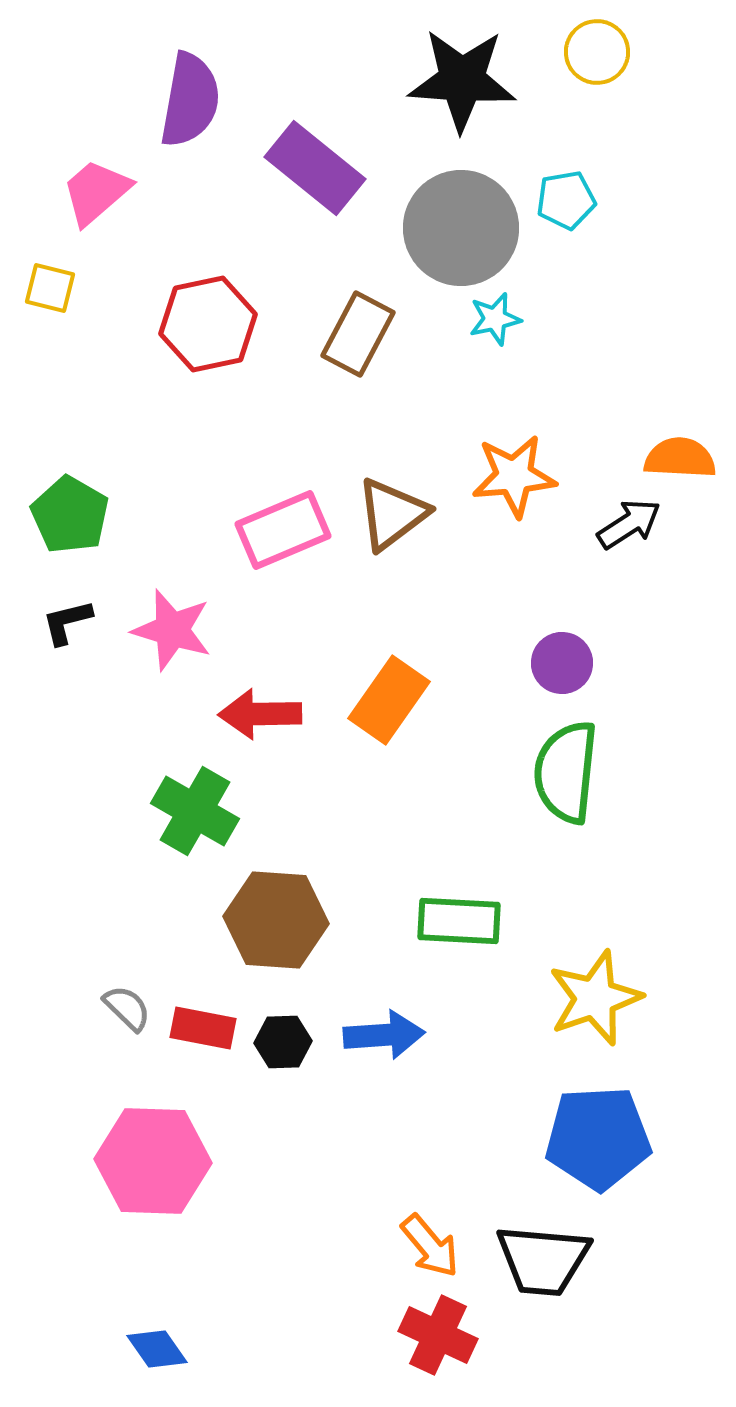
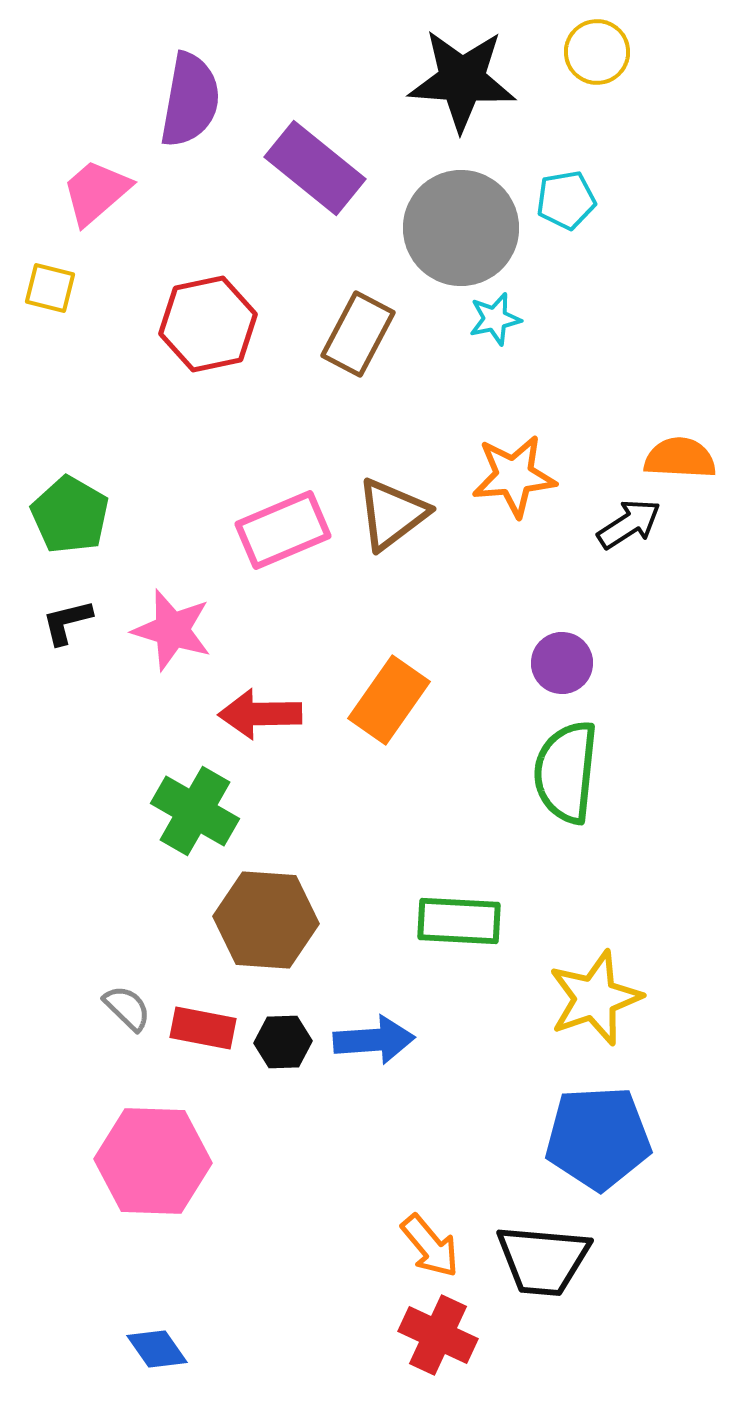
brown hexagon: moved 10 px left
blue arrow: moved 10 px left, 5 px down
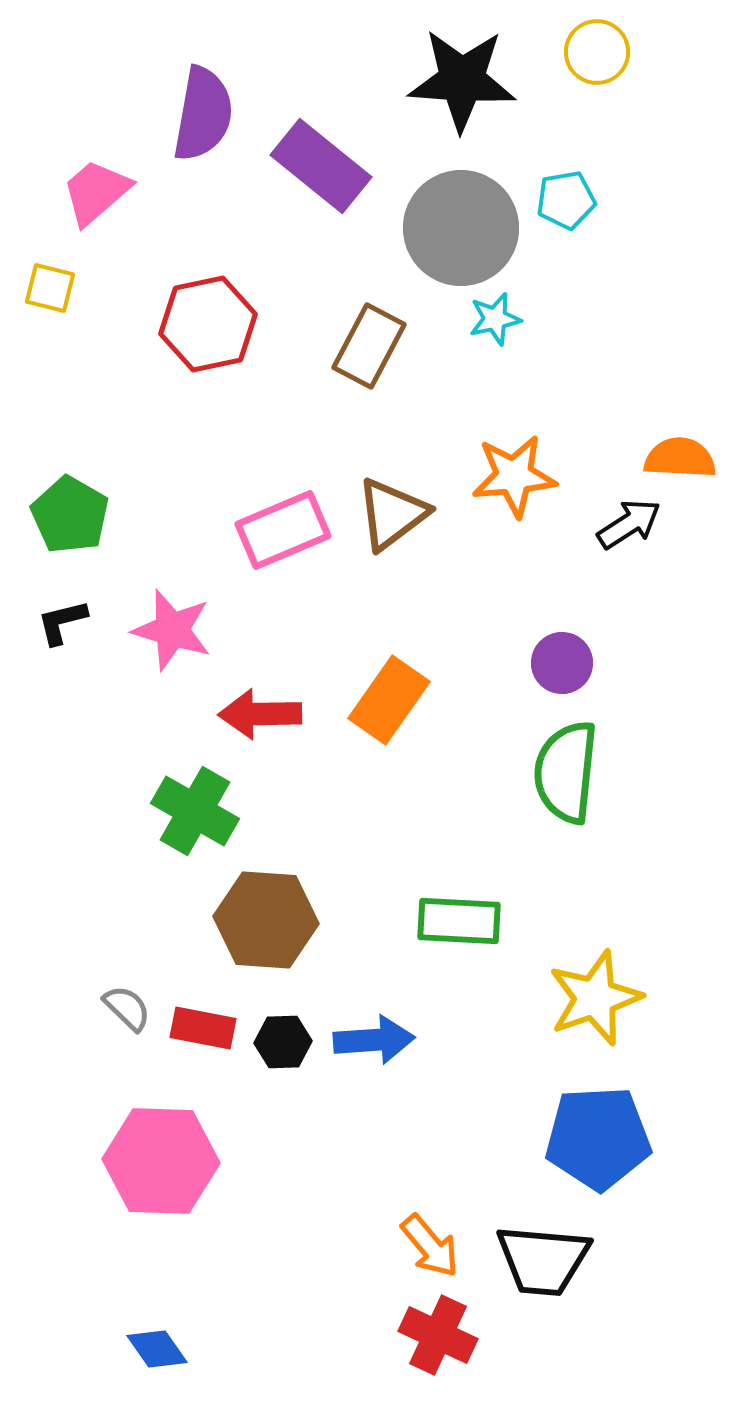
purple semicircle: moved 13 px right, 14 px down
purple rectangle: moved 6 px right, 2 px up
brown rectangle: moved 11 px right, 12 px down
black L-shape: moved 5 px left
pink hexagon: moved 8 px right
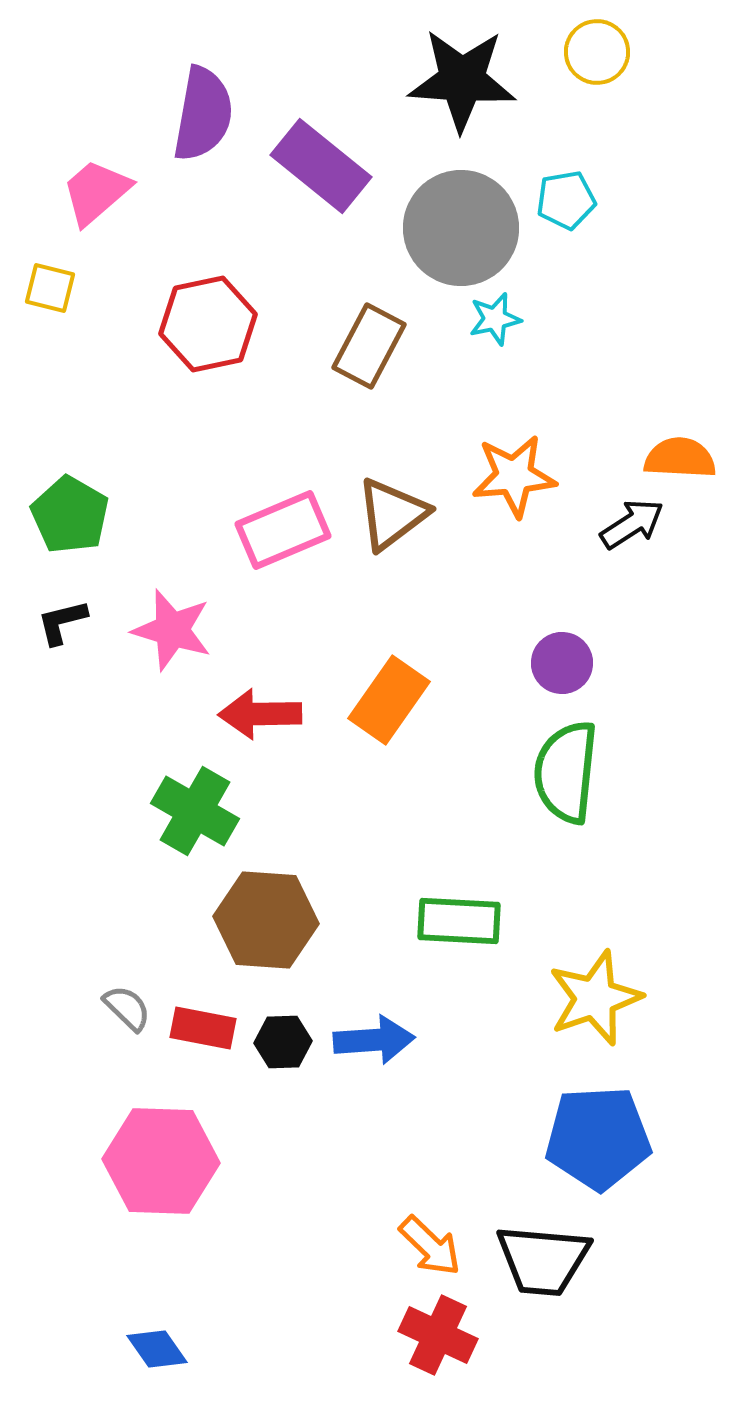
black arrow: moved 3 px right
orange arrow: rotated 6 degrees counterclockwise
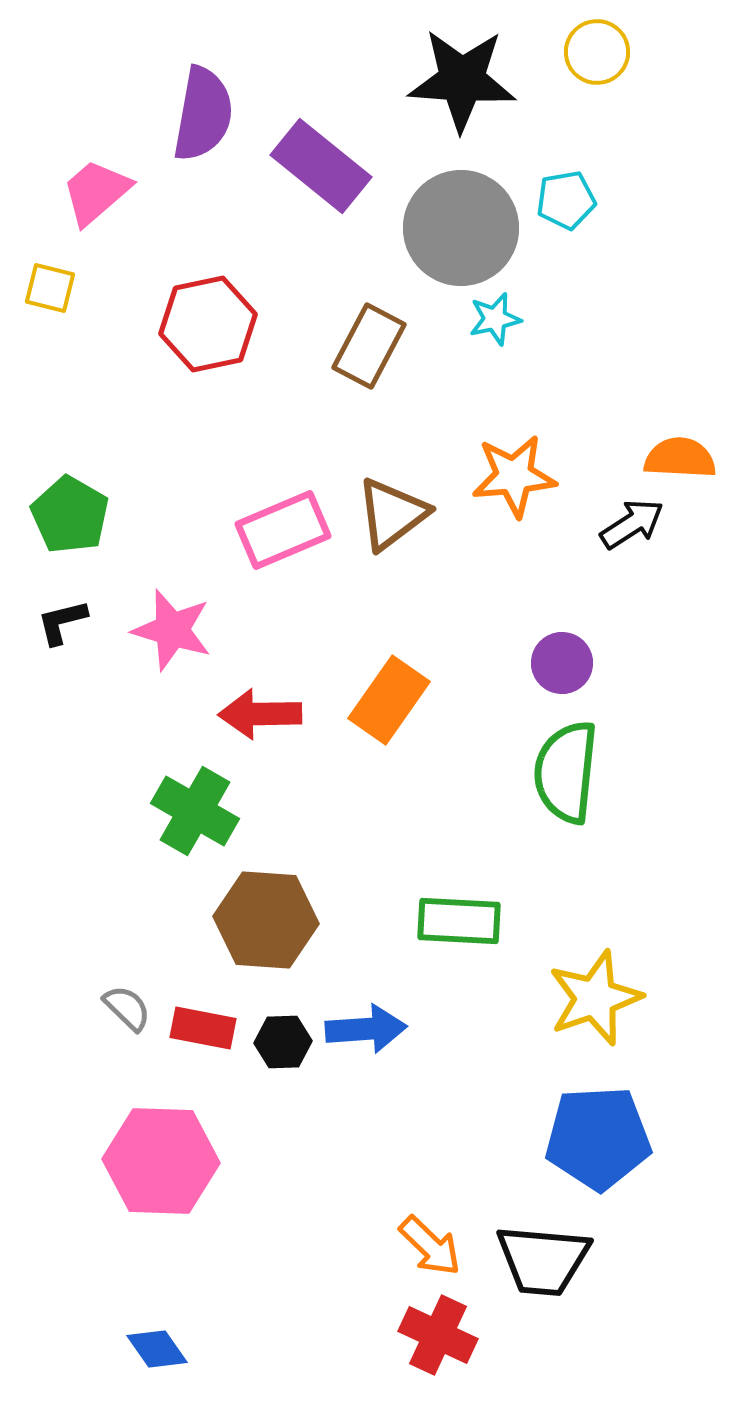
blue arrow: moved 8 px left, 11 px up
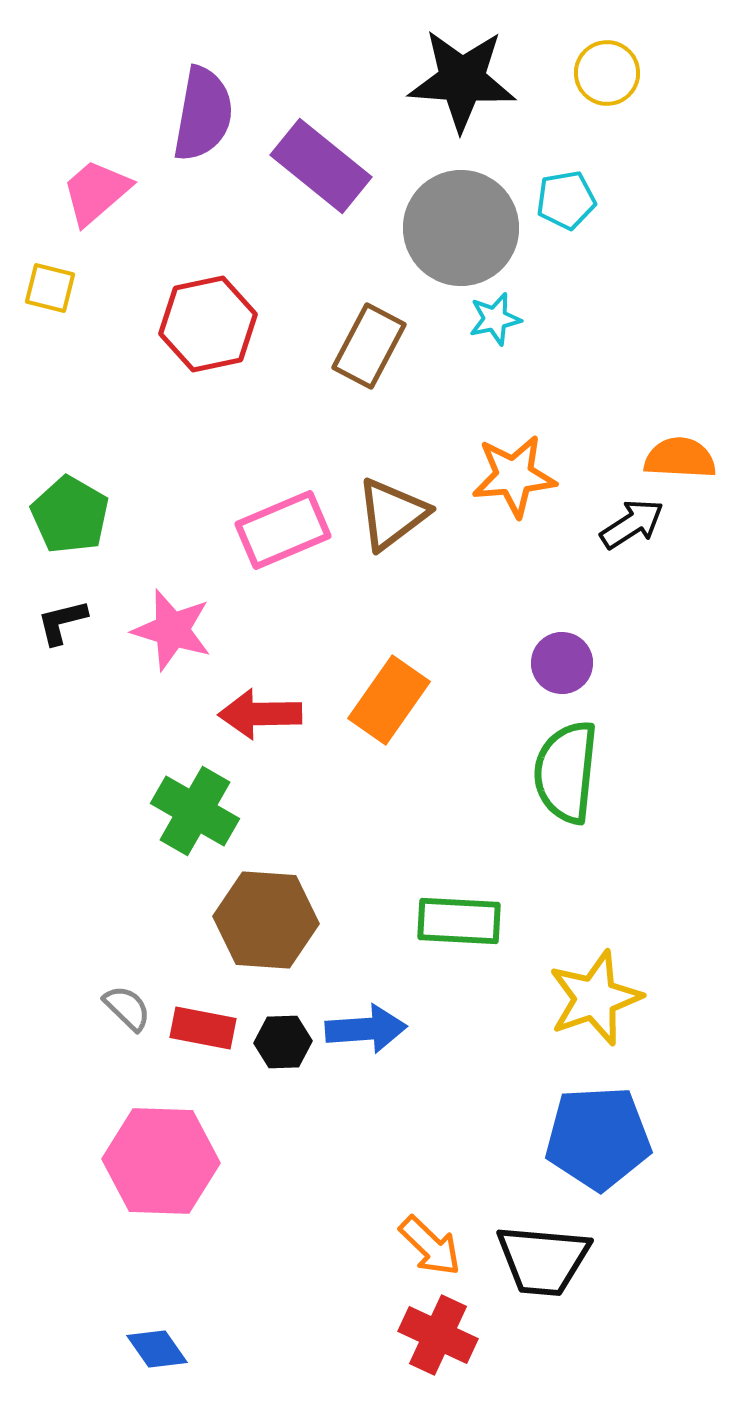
yellow circle: moved 10 px right, 21 px down
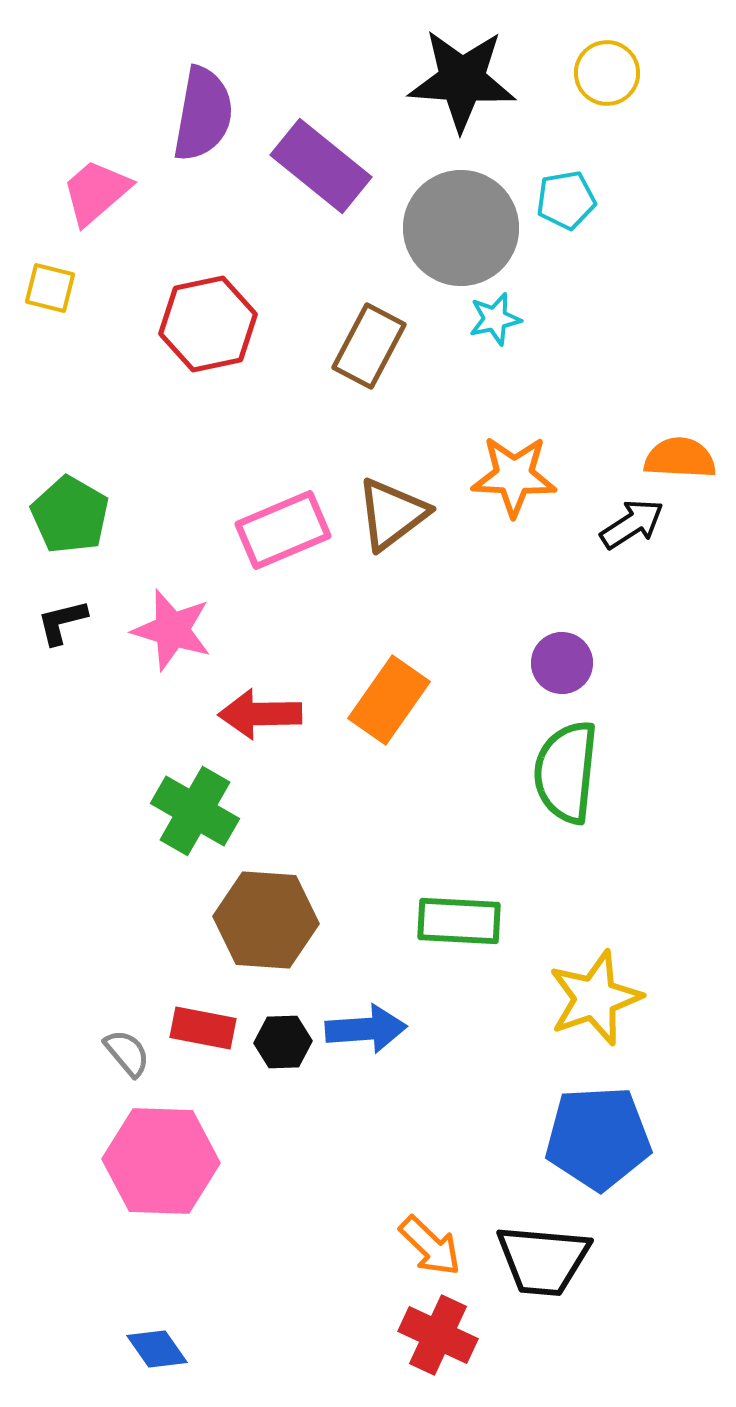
orange star: rotated 8 degrees clockwise
gray semicircle: moved 45 px down; rotated 6 degrees clockwise
